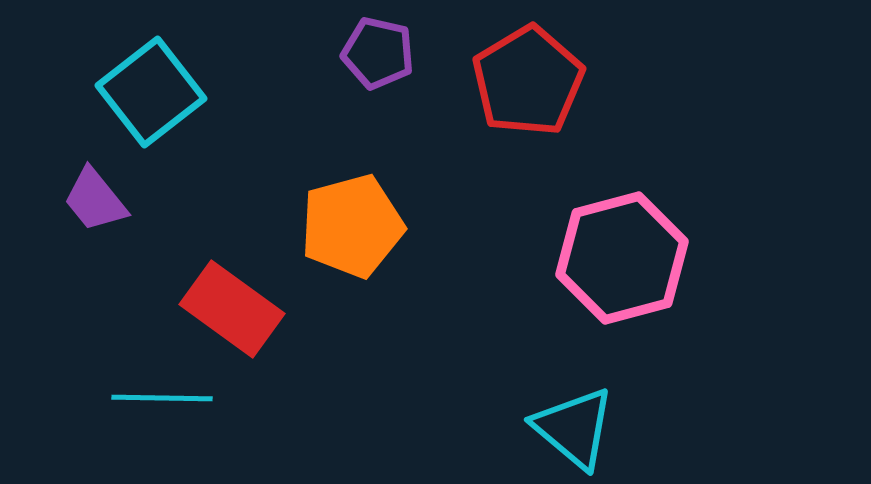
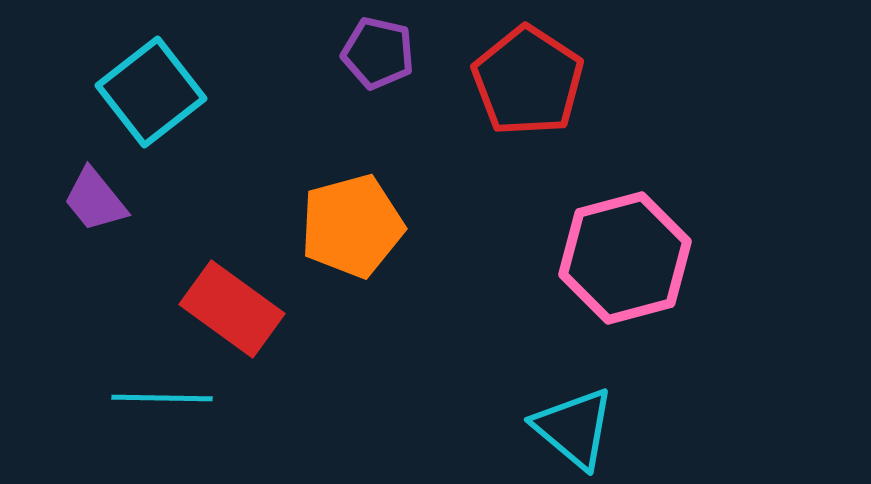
red pentagon: rotated 8 degrees counterclockwise
pink hexagon: moved 3 px right
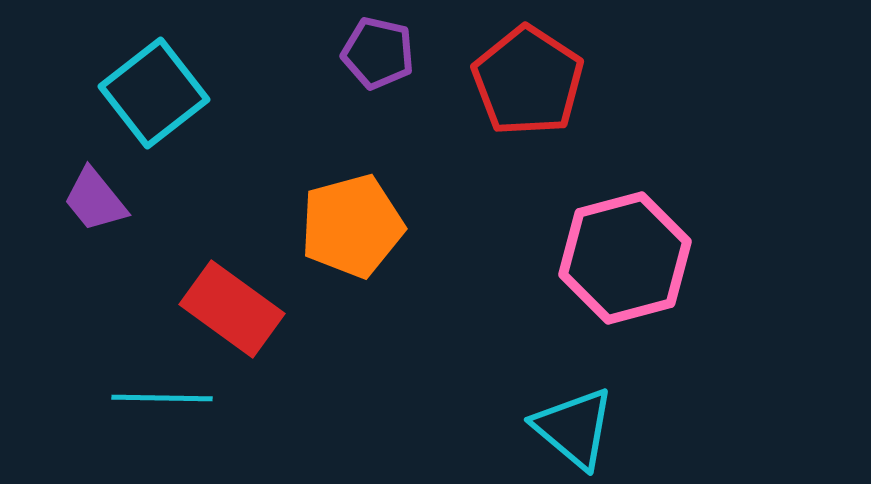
cyan square: moved 3 px right, 1 px down
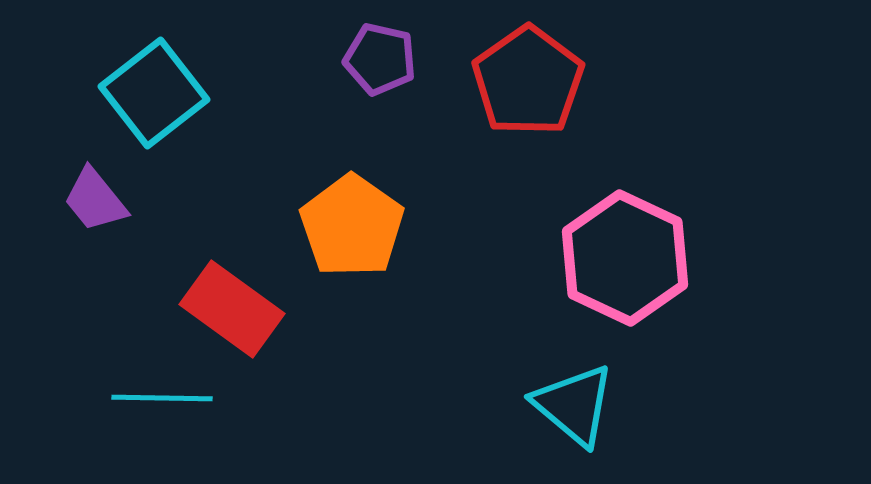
purple pentagon: moved 2 px right, 6 px down
red pentagon: rotated 4 degrees clockwise
orange pentagon: rotated 22 degrees counterclockwise
pink hexagon: rotated 20 degrees counterclockwise
cyan triangle: moved 23 px up
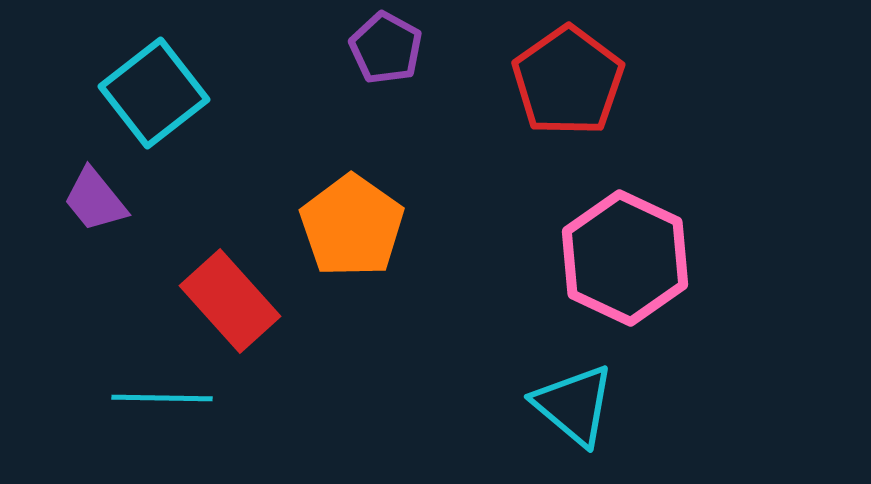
purple pentagon: moved 6 px right, 11 px up; rotated 16 degrees clockwise
red pentagon: moved 40 px right
red rectangle: moved 2 px left, 8 px up; rotated 12 degrees clockwise
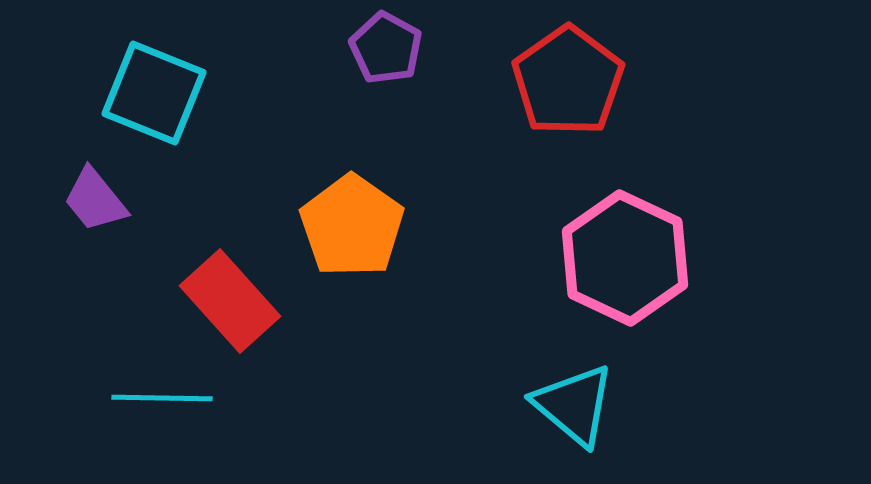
cyan square: rotated 30 degrees counterclockwise
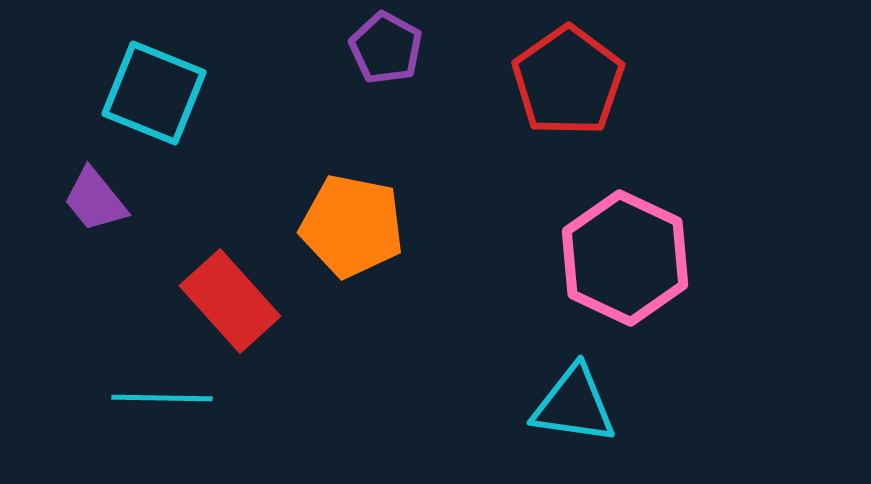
orange pentagon: rotated 24 degrees counterclockwise
cyan triangle: rotated 32 degrees counterclockwise
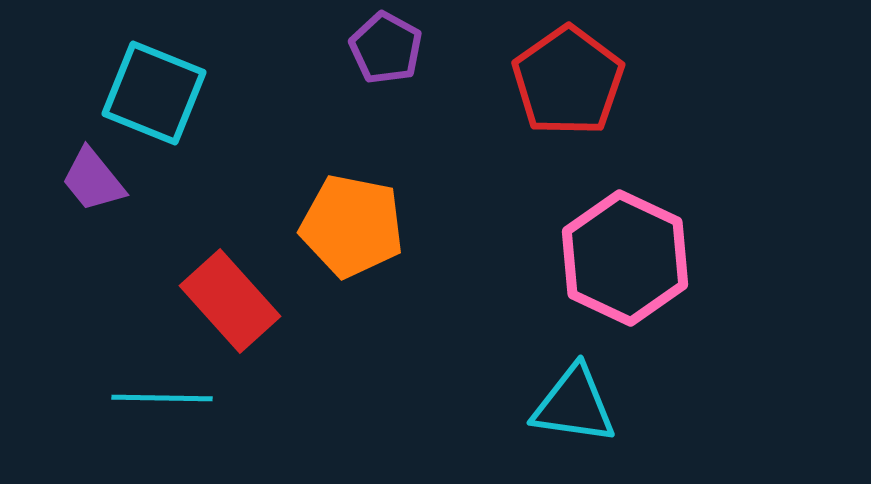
purple trapezoid: moved 2 px left, 20 px up
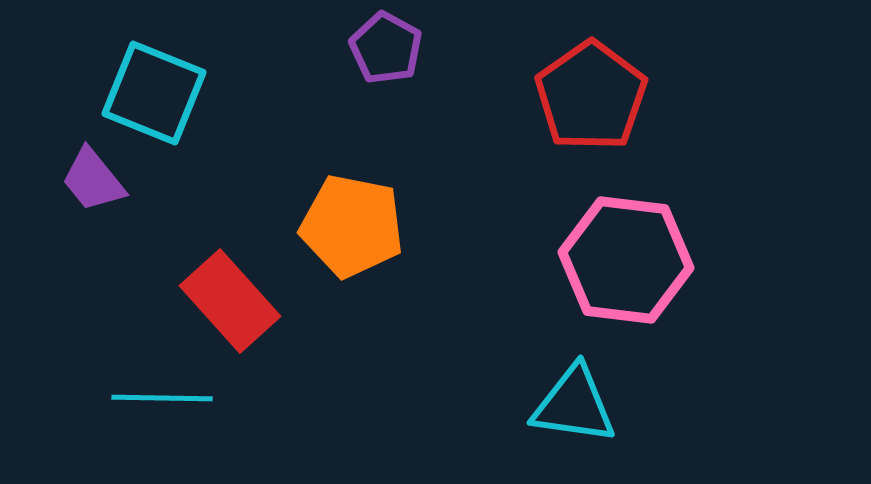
red pentagon: moved 23 px right, 15 px down
pink hexagon: moved 1 px right, 2 px down; rotated 18 degrees counterclockwise
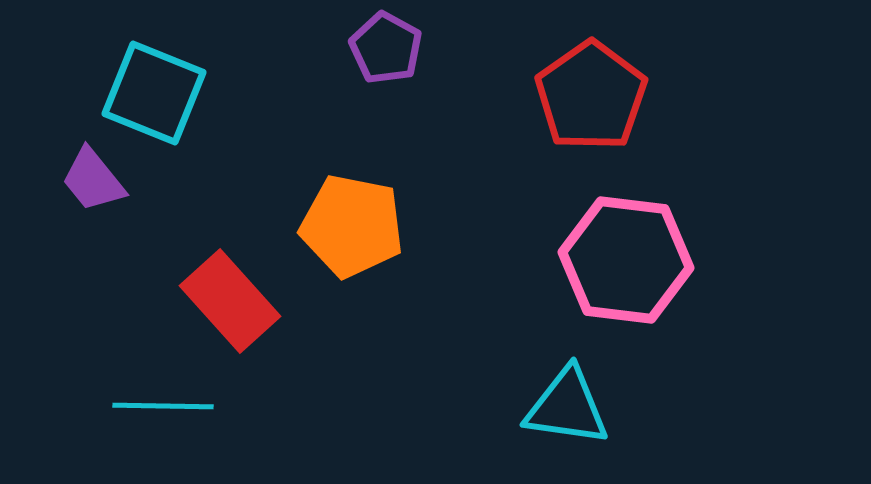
cyan line: moved 1 px right, 8 px down
cyan triangle: moved 7 px left, 2 px down
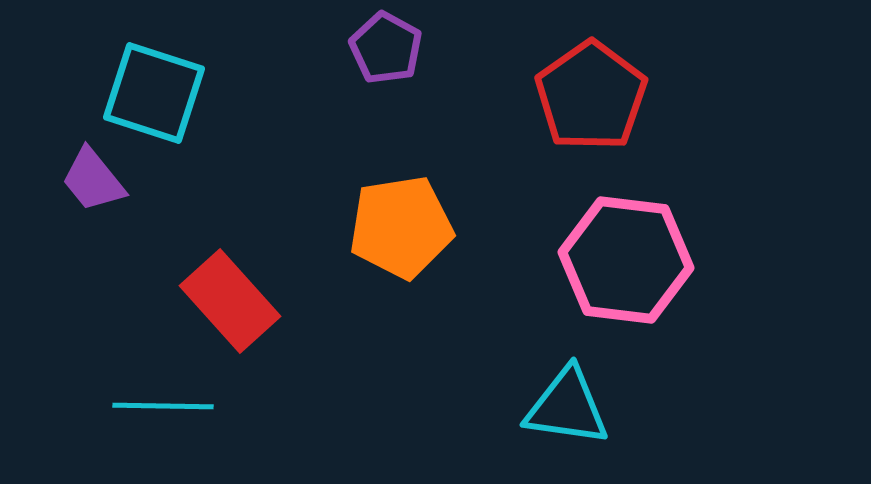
cyan square: rotated 4 degrees counterclockwise
orange pentagon: moved 49 px right, 1 px down; rotated 20 degrees counterclockwise
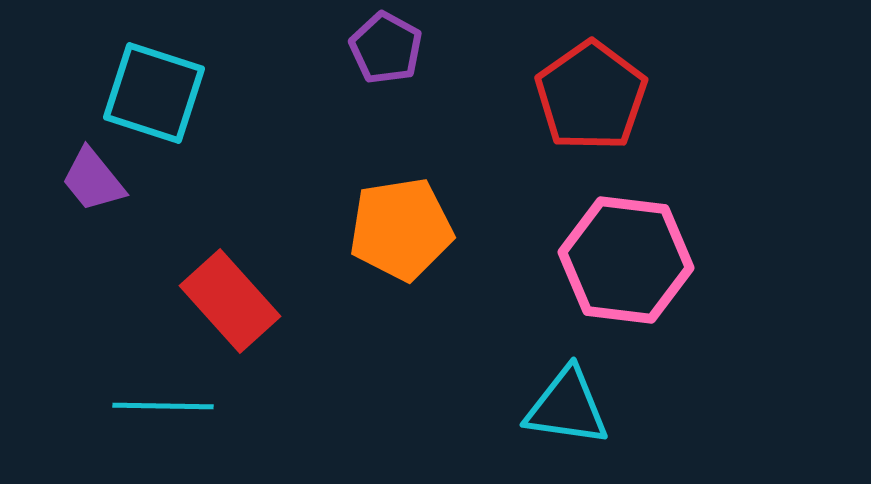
orange pentagon: moved 2 px down
